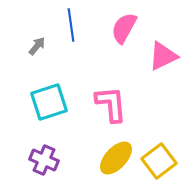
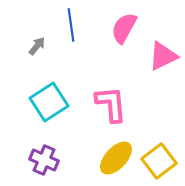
cyan square: rotated 15 degrees counterclockwise
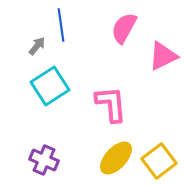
blue line: moved 10 px left
cyan square: moved 1 px right, 16 px up
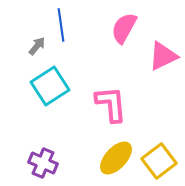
purple cross: moved 1 px left, 3 px down
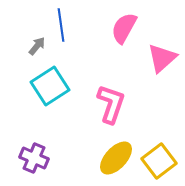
pink triangle: moved 1 px left, 2 px down; rotated 16 degrees counterclockwise
pink L-shape: rotated 24 degrees clockwise
purple cross: moved 9 px left, 5 px up
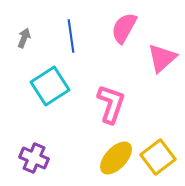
blue line: moved 10 px right, 11 px down
gray arrow: moved 13 px left, 8 px up; rotated 18 degrees counterclockwise
yellow square: moved 1 px left, 4 px up
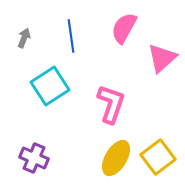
yellow ellipse: rotated 12 degrees counterclockwise
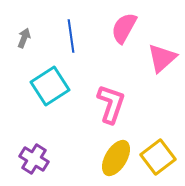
purple cross: moved 1 px down; rotated 8 degrees clockwise
